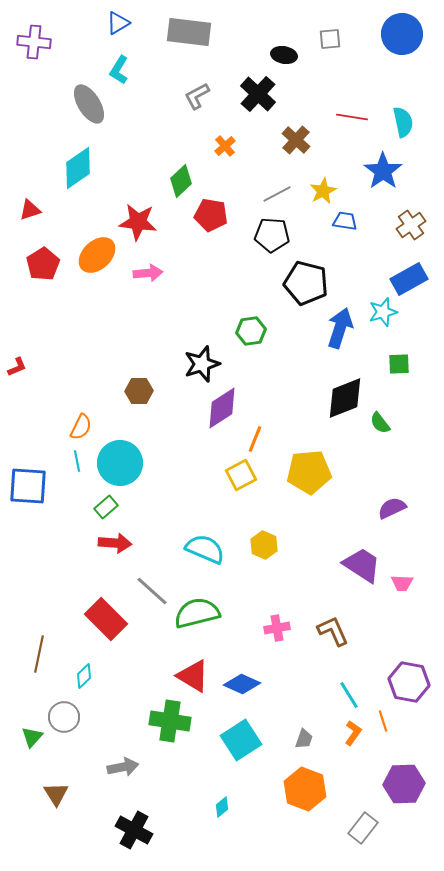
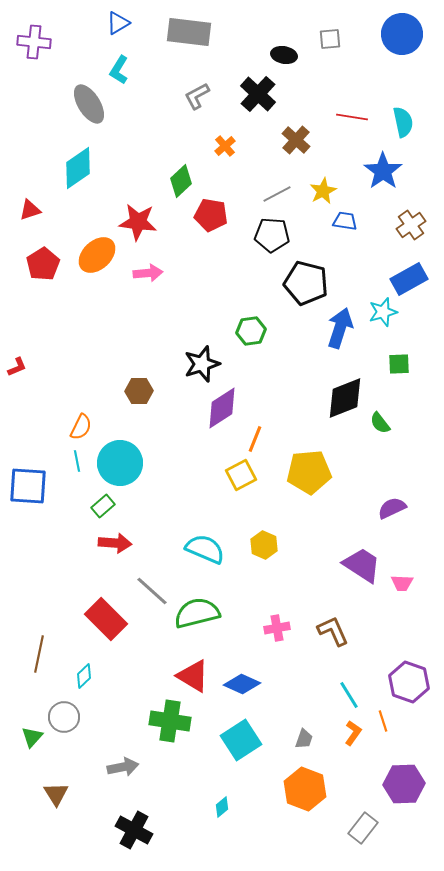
green rectangle at (106, 507): moved 3 px left, 1 px up
purple hexagon at (409, 682): rotated 9 degrees clockwise
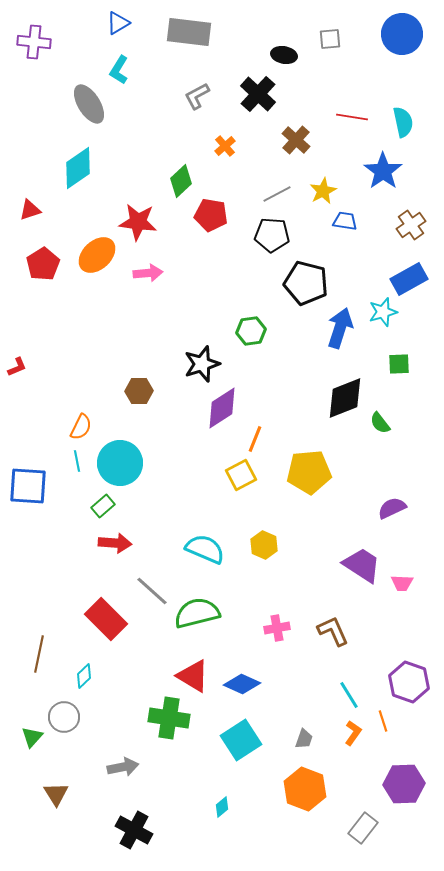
green cross at (170, 721): moved 1 px left, 3 px up
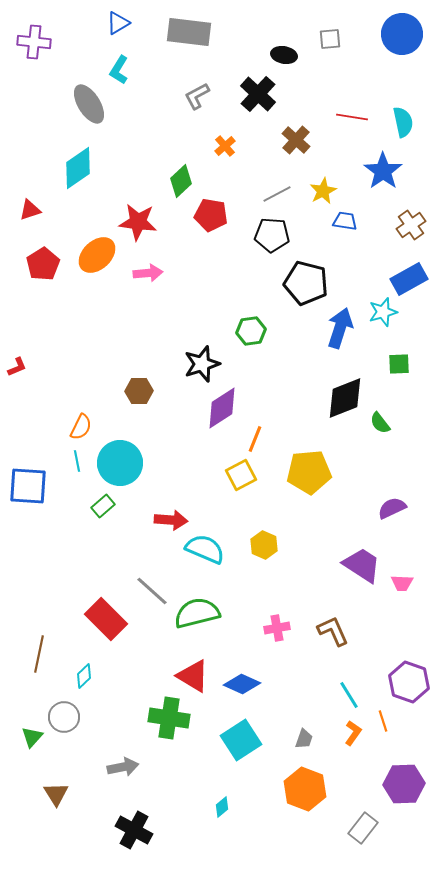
red arrow at (115, 543): moved 56 px right, 23 px up
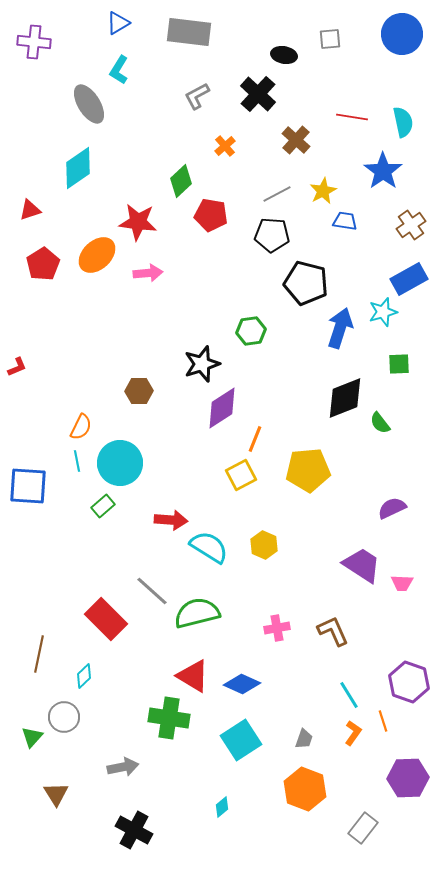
yellow pentagon at (309, 472): moved 1 px left, 2 px up
cyan semicircle at (205, 549): moved 4 px right, 2 px up; rotated 9 degrees clockwise
purple hexagon at (404, 784): moved 4 px right, 6 px up
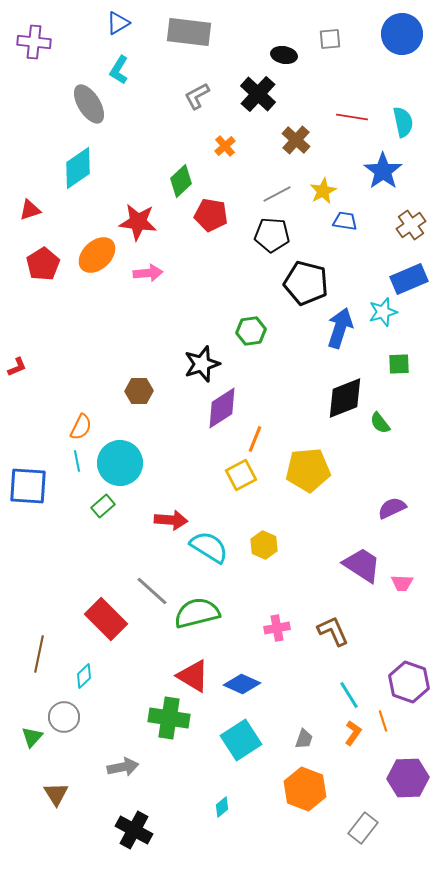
blue rectangle at (409, 279): rotated 6 degrees clockwise
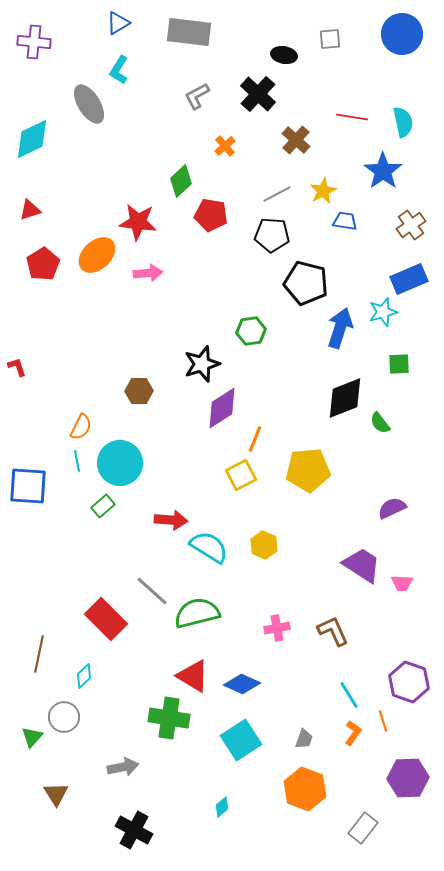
cyan diamond at (78, 168): moved 46 px left, 29 px up; rotated 9 degrees clockwise
red L-shape at (17, 367): rotated 85 degrees counterclockwise
